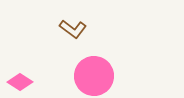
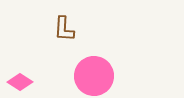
brown L-shape: moved 9 px left; rotated 56 degrees clockwise
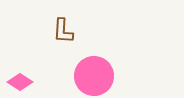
brown L-shape: moved 1 px left, 2 px down
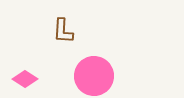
pink diamond: moved 5 px right, 3 px up
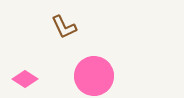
brown L-shape: moved 1 px right, 4 px up; rotated 28 degrees counterclockwise
